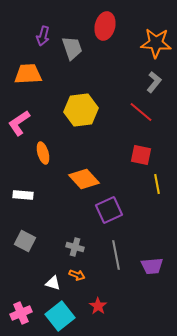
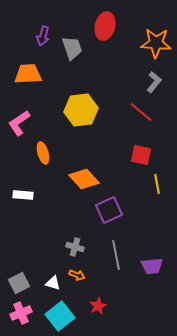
gray square: moved 6 px left, 42 px down; rotated 35 degrees clockwise
red star: rotated 12 degrees clockwise
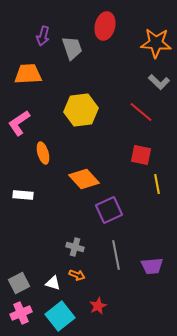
gray L-shape: moved 5 px right; rotated 95 degrees clockwise
